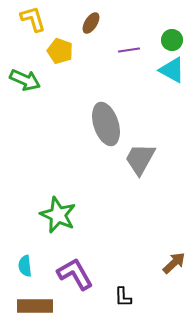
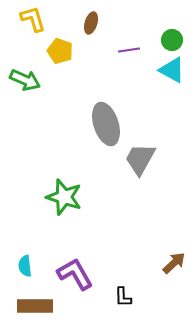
brown ellipse: rotated 15 degrees counterclockwise
green star: moved 6 px right, 18 px up; rotated 6 degrees counterclockwise
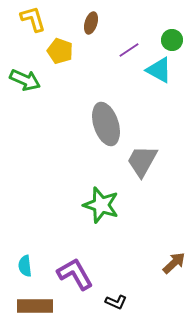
purple line: rotated 25 degrees counterclockwise
cyan triangle: moved 13 px left
gray trapezoid: moved 2 px right, 2 px down
green star: moved 37 px right, 8 px down
black L-shape: moved 7 px left, 5 px down; rotated 65 degrees counterclockwise
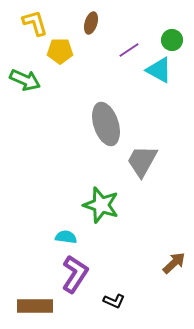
yellow L-shape: moved 2 px right, 4 px down
yellow pentagon: rotated 20 degrees counterclockwise
cyan semicircle: moved 41 px right, 29 px up; rotated 105 degrees clockwise
purple L-shape: rotated 63 degrees clockwise
black L-shape: moved 2 px left, 1 px up
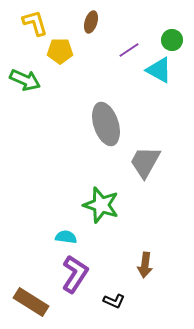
brown ellipse: moved 1 px up
gray trapezoid: moved 3 px right, 1 px down
brown arrow: moved 29 px left, 2 px down; rotated 140 degrees clockwise
brown rectangle: moved 4 px left, 4 px up; rotated 32 degrees clockwise
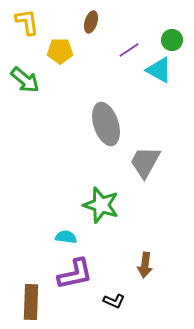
yellow L-shape: moved 8 px left, 1 px up; rotated 8 degrees clockwise
green arrow: rotated 16 degrees clockwise
purple L-shape: rotated 45 degrees clockwise
brown rectangle: rotated 60 degrees clockwise
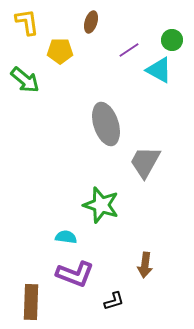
purple L-shape: rotated 33 degrees clockwise
black L-shape: rotated 40 degrees counterclockwise
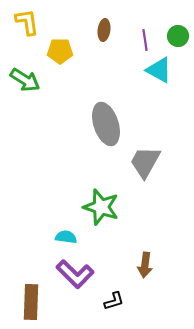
brown ellipse: moved 13 px right, 8 px down; rotated 10 degrees counterclockwise
green circle: moved 6 px right, 4 px up
purple line: moved 16 px right, 10 px up; rotated 65 degrees counterclockwise
green arrow: rotated 8 degrees counterclockwise
green star: moved 2 px down
purple L-shape: rotated 24 degrees clockwise
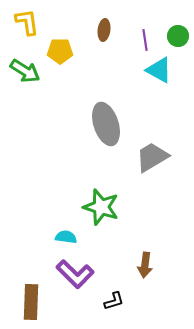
green arrow: moved 9 px up
gray trapezoid: moved 7 px right, 5 px up; rotated 30 degrees clockwise
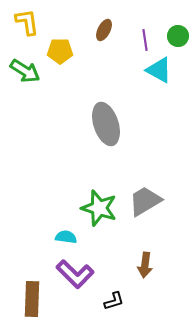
brown ellipse: rotated 20 degrees clockwise
gray trapezoid: moved 7 px left, 44 px down
green star: moved 2 px left, 1 px down
brown rectangle: moved 1 px right, 3 px up
